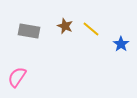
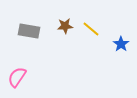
brown star: rotated 28 degrees counterclockwise
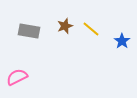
brown star: rotated 14 degrees counterclockwise
blue star: moved 1 px right, 3 px up
pink semicircle: rotated 30 degrees clockwise
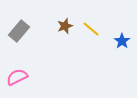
gray rectangle: moved 10 px left; rotated 60 degrees counterclockwise
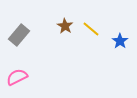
brown star: rotated 21 degrees counterclockwise
gray rectangle: moved 4 px down
blue star: moved 2 px left
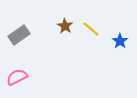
gray rectangle: rotated 15 degrees clockwise
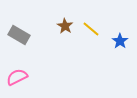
gray rectangle: rotated 65 degrees clockwise
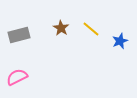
brown star: moved 4 px left, 2 px down
gray rectangle: rotated 45 degrees counterclockwise
blue star: rotated 14 degrees clockwise
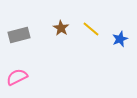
blue star: moved 2 px up
